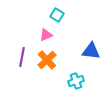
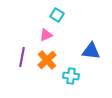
cyan cross: moved 5 px left, 5 px up; rotated 28 degrees clockwise
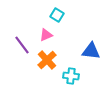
purple line: moved 12 px up; rotated 48 degrees counterclockwise
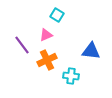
orange cross: rotated 18 degrees clockwise
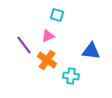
cyan square: rotated 16 degrees counterclockwise
pink triangle: moved 2 px right, 1 px down
purple line: moved 2 px right
orange cross: rotated 30 degrees counterclockwise
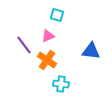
cyan cross: moved 10 px left, 8 px down
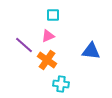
cyan square: moved 4 px left; rotated 16 degrees counterclockwise
purple line: rotated 12 degrees counterclockwise
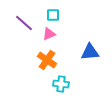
pink triangle: moved 1 px right, 2 px up
purple line: moved 22 px up
blue triangle: moved 1 px left, 1 px down; rotated 12 degrees counterclockwise
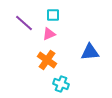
cyan cross: rotated 14 degrees clockwise
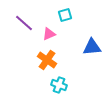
cyan square: moved 12 px right; rotated 16 degrees counterclockwise
blue triangle: moved 2 px right, 5 px up
cyan cross: moved 2 px left, 1 px down
